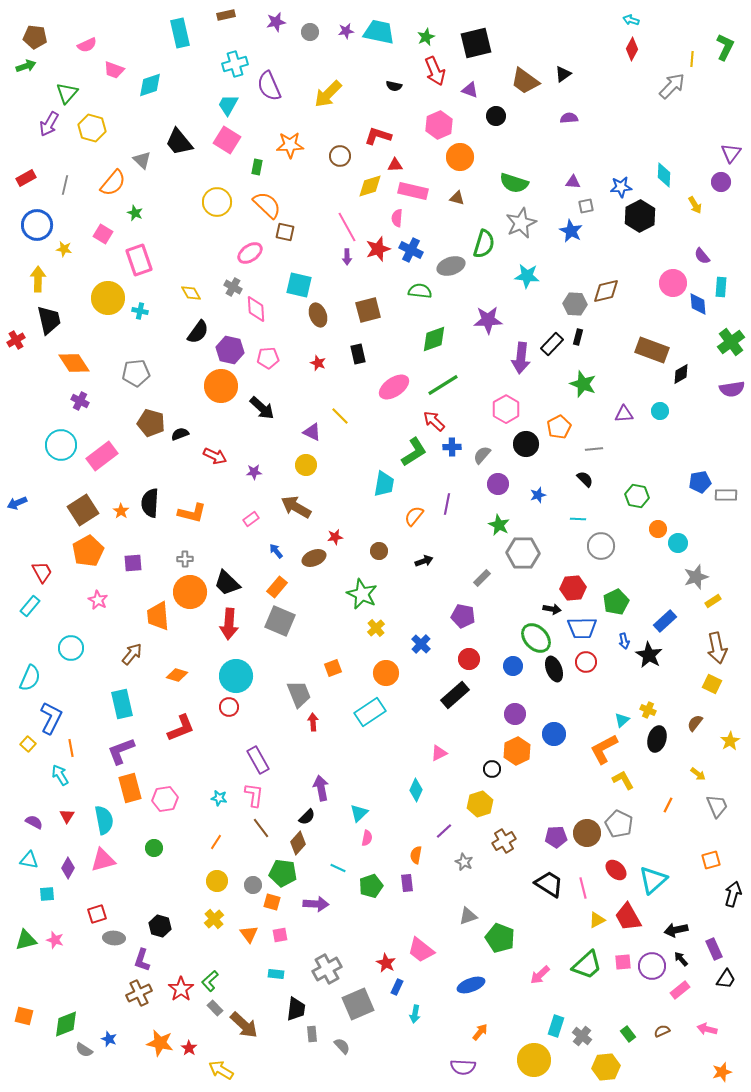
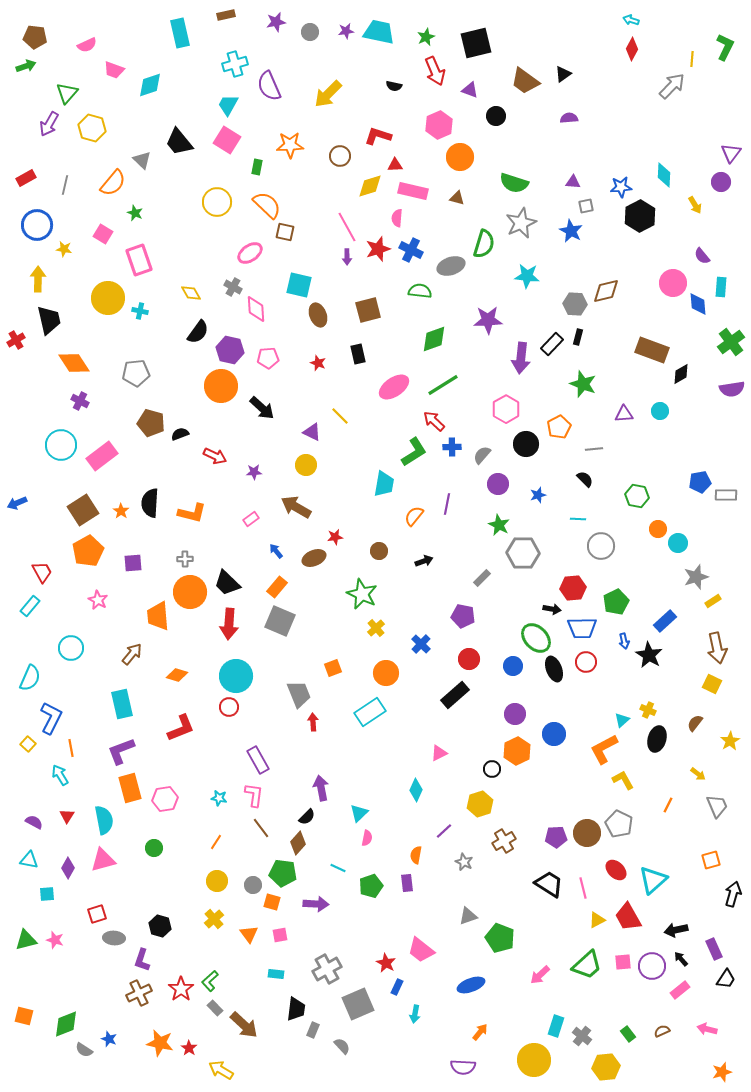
gray rectangle at (312, 1034): moved 1 px right, 4 px up; rotated 28 degrees clockwise
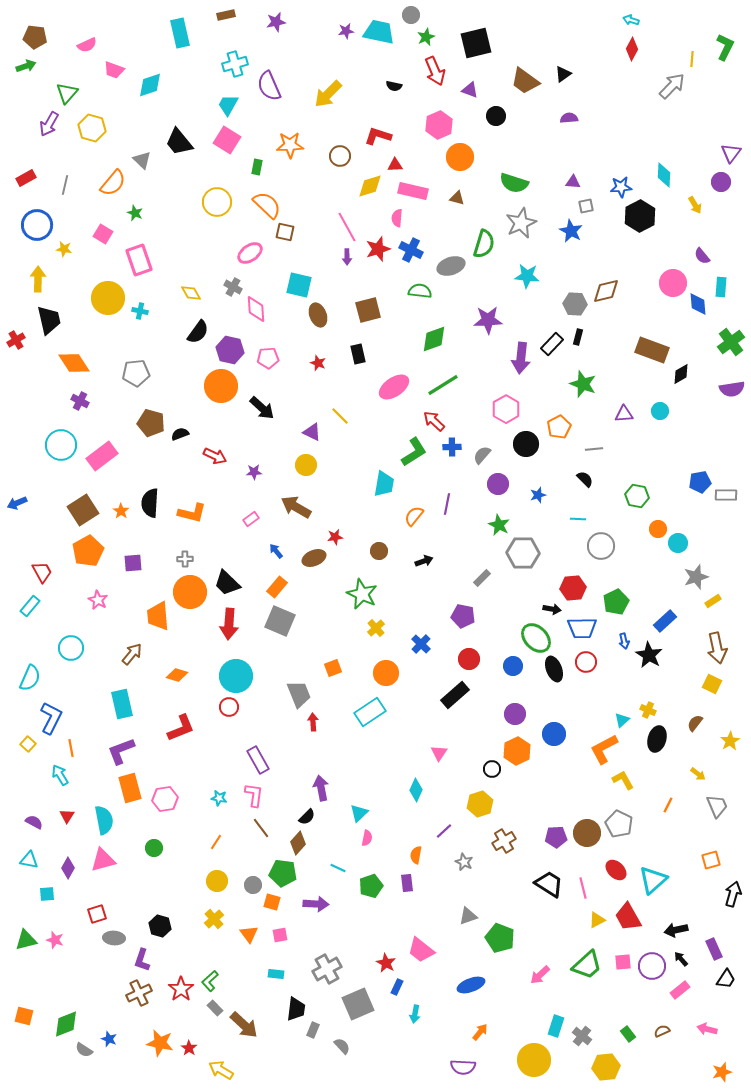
gray circle at (310, 32): moved 101 px right, 17 px up
pink triangle at (439, 753): rotated 30 degrees counterclockwise
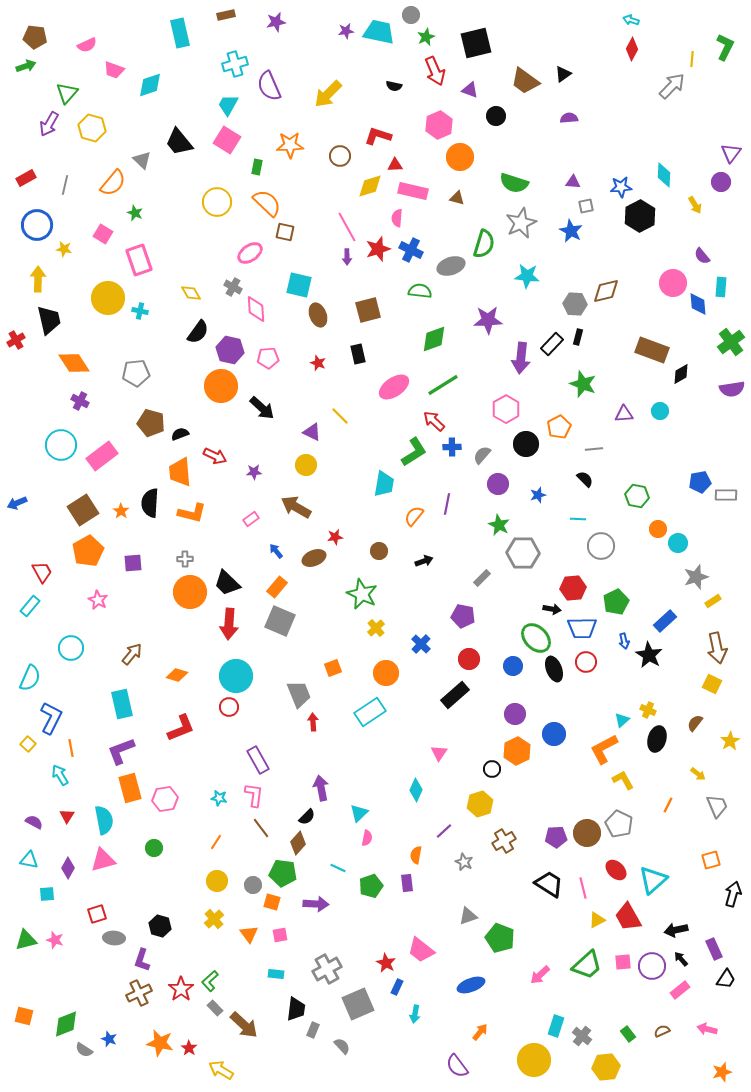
orange semicircle at (267, 205): moved 2 px up
orange trapezoid at (158, 616): moved 22 px right, 144 px up
purple semicircle at (463, 1067): moved 6 px left, 1 px up; rotated 50 degrees clockwise
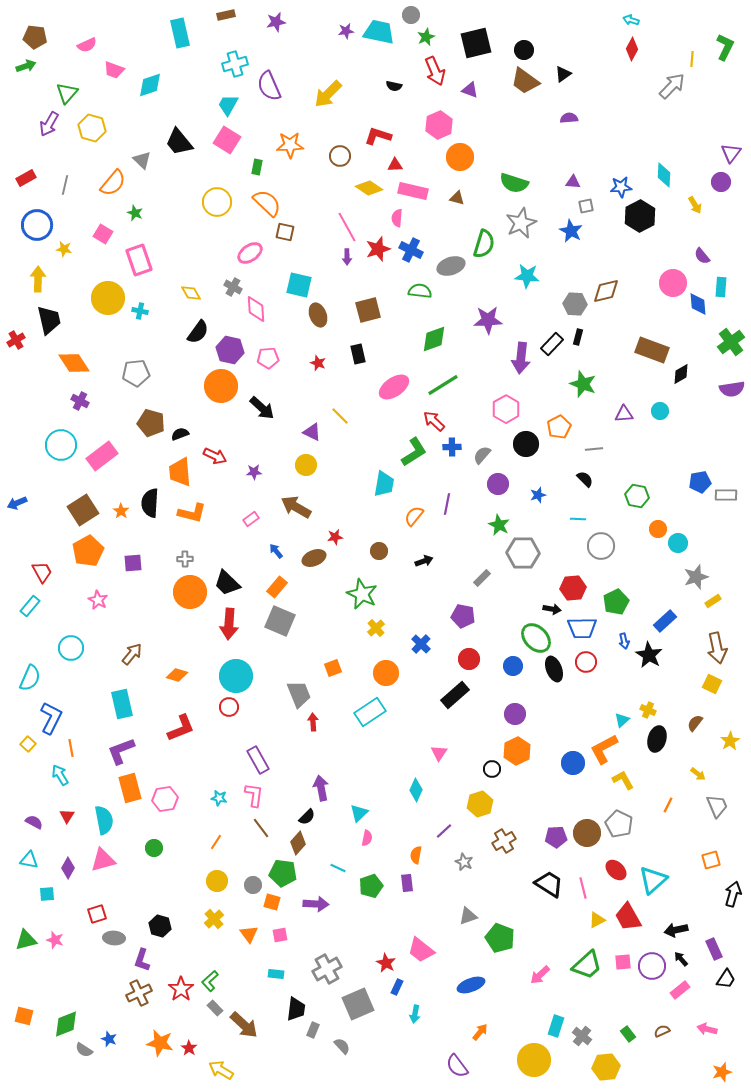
black circle at (496, 116): moved 28 px right, 66 px up
yellow diamond at (370, 186): moved 1 px left, 2 px down; rotated 52 degrees clockwise
blue circle at (554, 734): moved 19 px right, 29 px down
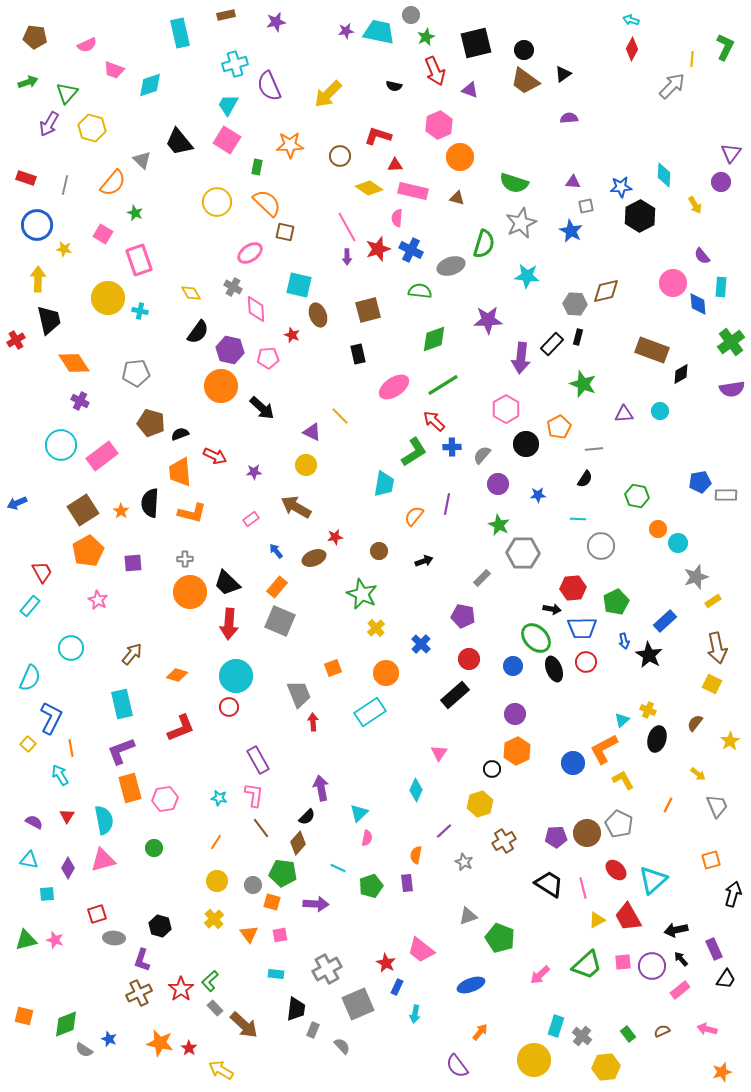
green arrow at (26, 66): moved 2 px right, 16 px down
red rectangle at (26, 178): rotated 48 degrees clockwise
red star at (318, 363): moved 26 px left, 28 px up
black semicircle at (585, 479): rotated 78 degrees clockwise
blue star at (538, 495): rotated 14 degrees clockwise
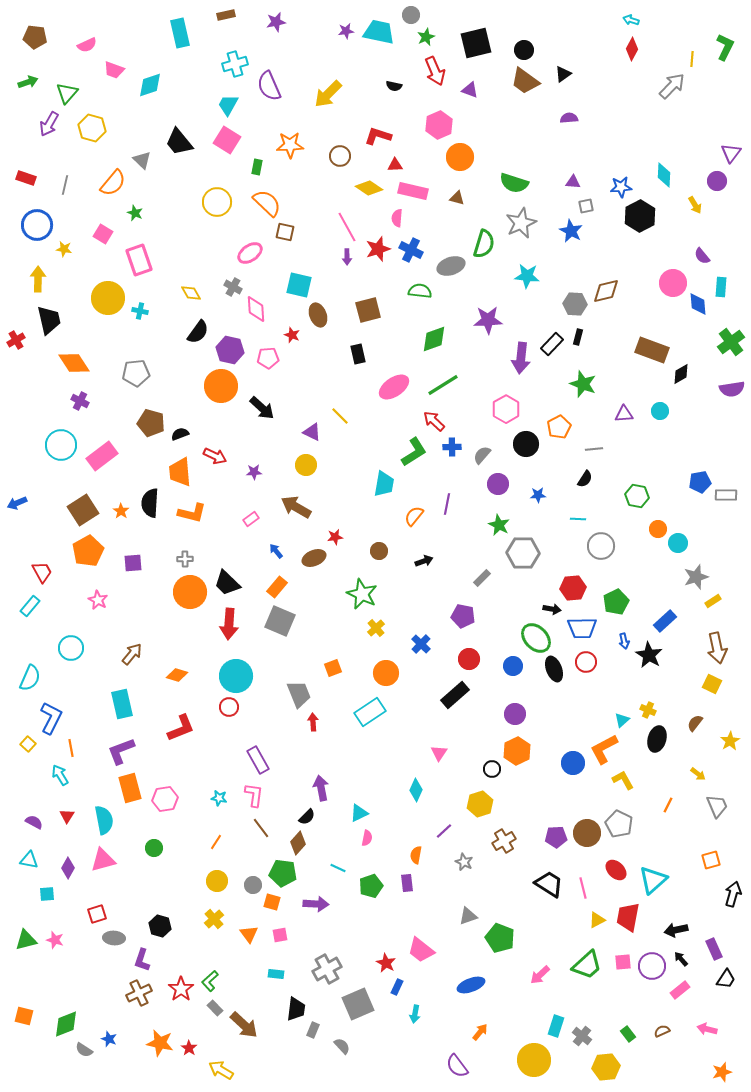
purple circle at (721, 182): moved 4 px left, 1 px up
cyan triangle at (359, 813): rotated 18 degrees clockwise
red trapezoid at (628, 917): rotated 40 degrees clockwise
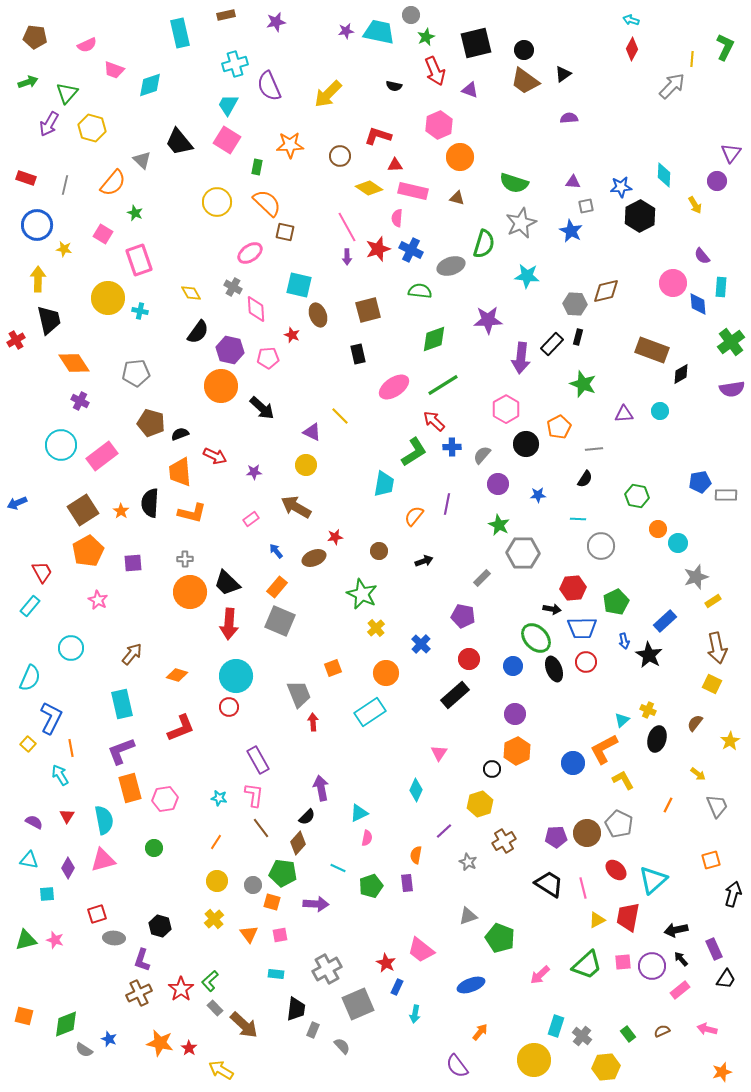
gray star at (464, 862): moved 4 px right
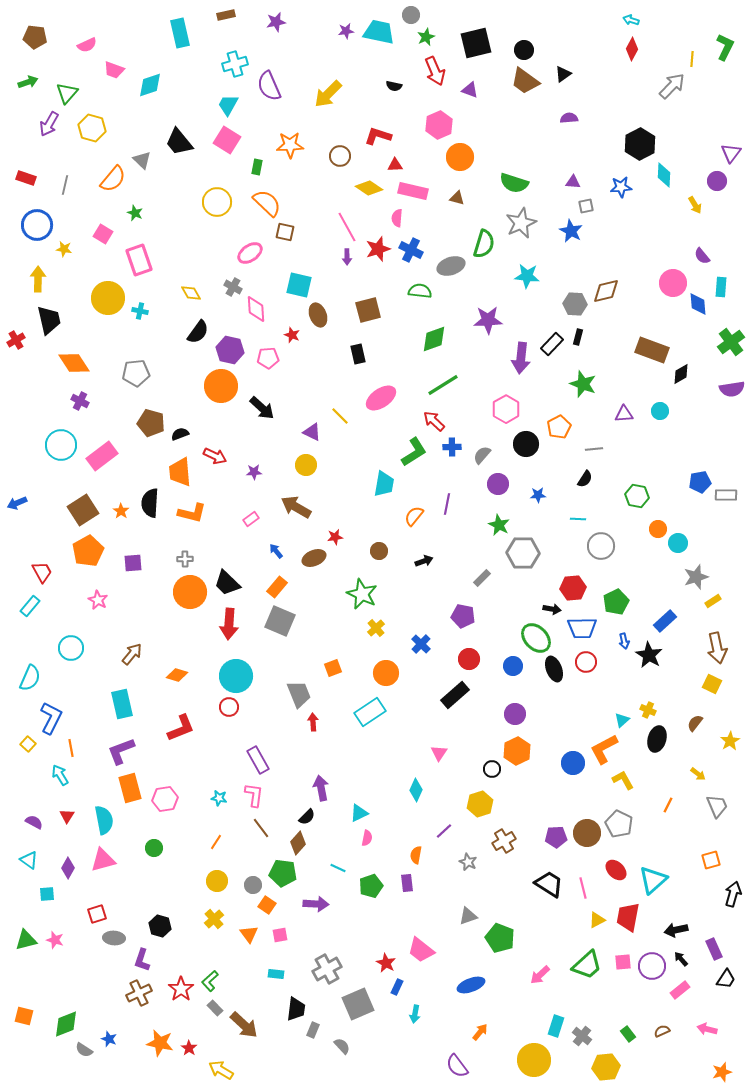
orange semicircle at (113, 183): moved 4 px up
black hexagon at (640, 216): moved 72 px up
pink ellipse at (394, 387): moved 13 px left, 11 px down
cyan triangle at (29, 860): rotated 24 degrees clockwise
orange square at (272, 902): moved 5 px left, 3 px down; rotated 18 degrees clockwise
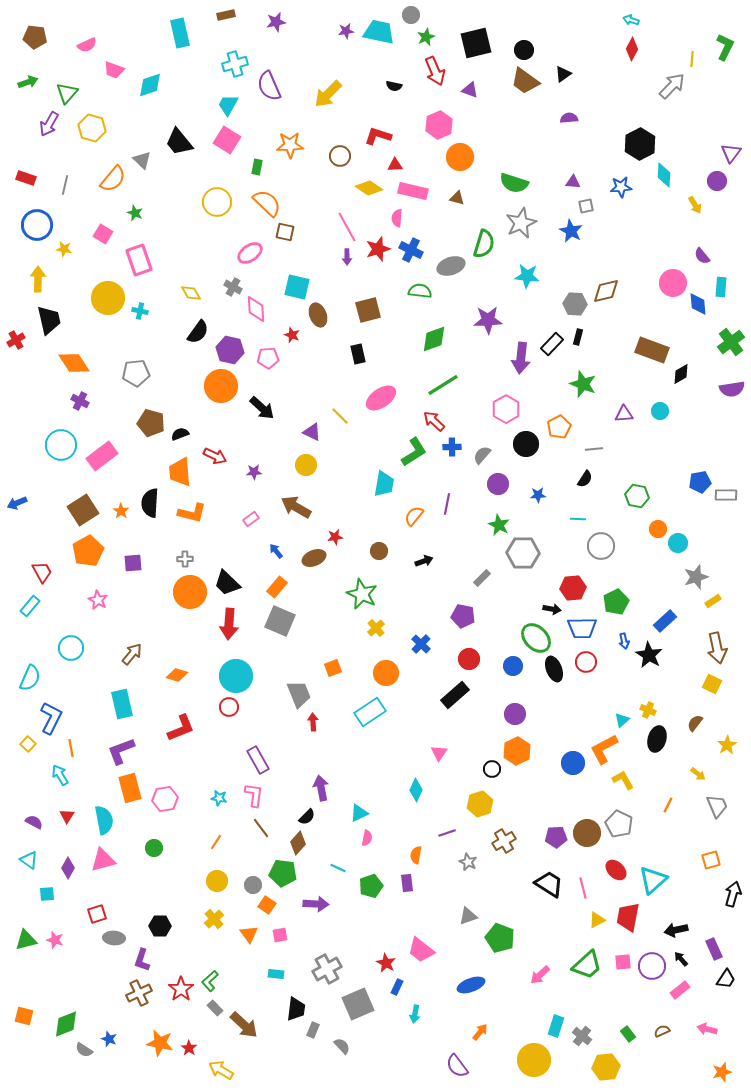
cyan square at (299, 285): moved 2 px left, 2 px down
yellow star at (730, 741): moved 3 px left, 4 px down
purple line at (444, 831): moved 3 px right, 2 px down; rotated 24 degrees clockwise
black hexagon at (160, 926): rotated 15 degrees counterclockwise
